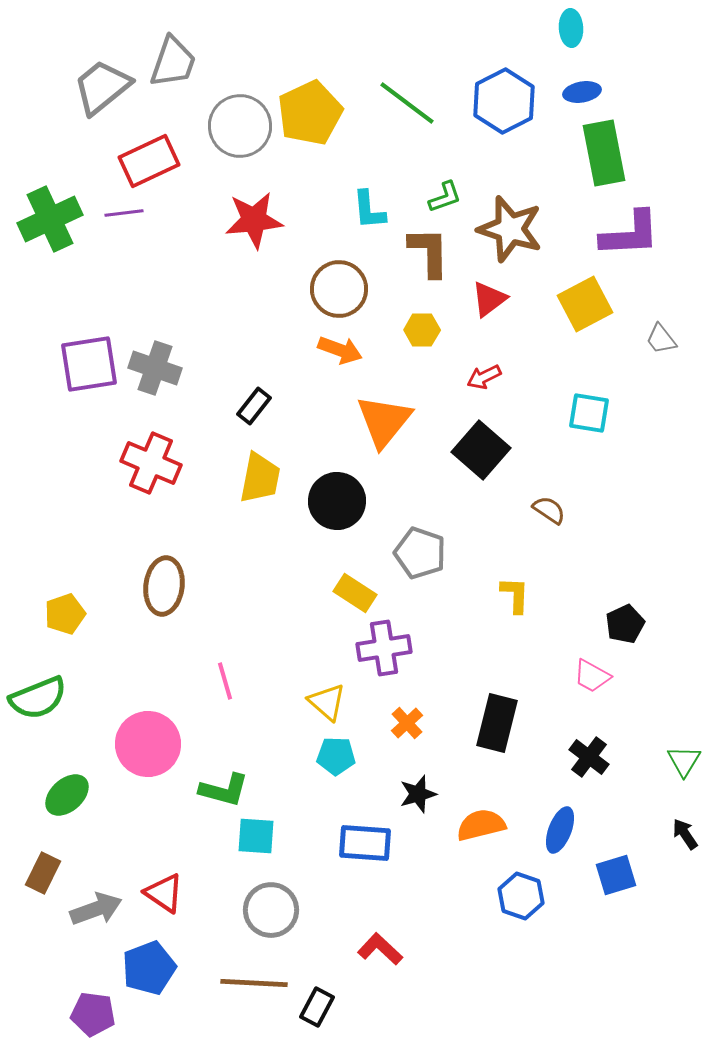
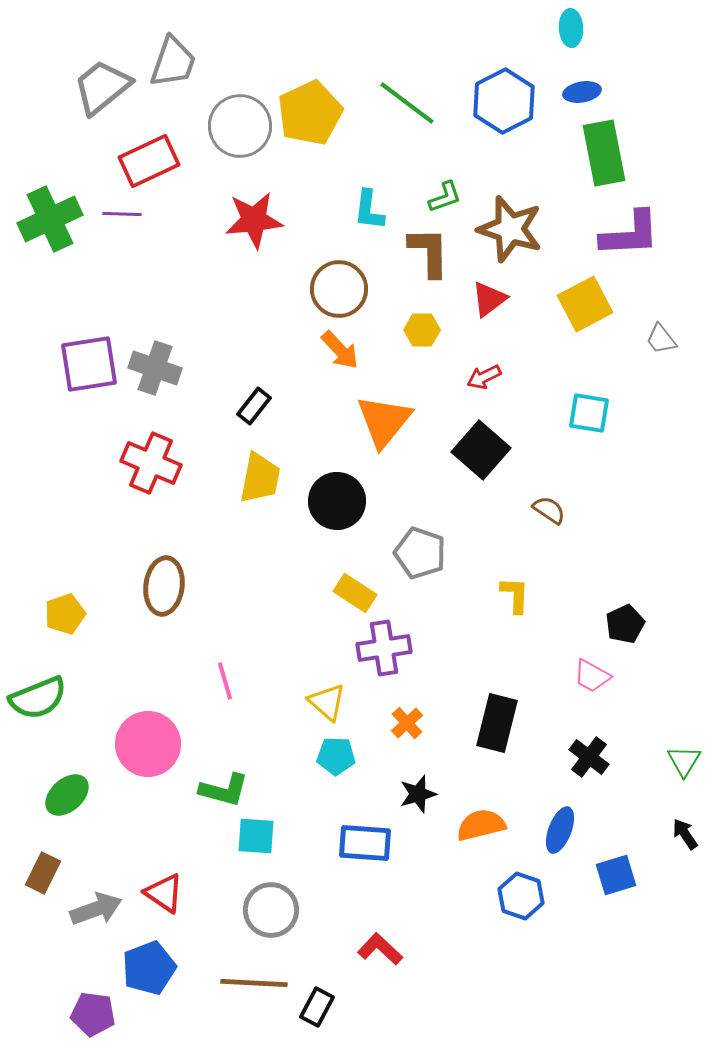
cyan L-shape at (369, 210): rotated 12 degrees clockwise
purple line at (124, 213): moved 2 px left, 1 px down; rotated 9 degrees clockwise
orange arrow at (340, 350): rotated 27 degrees clockwise
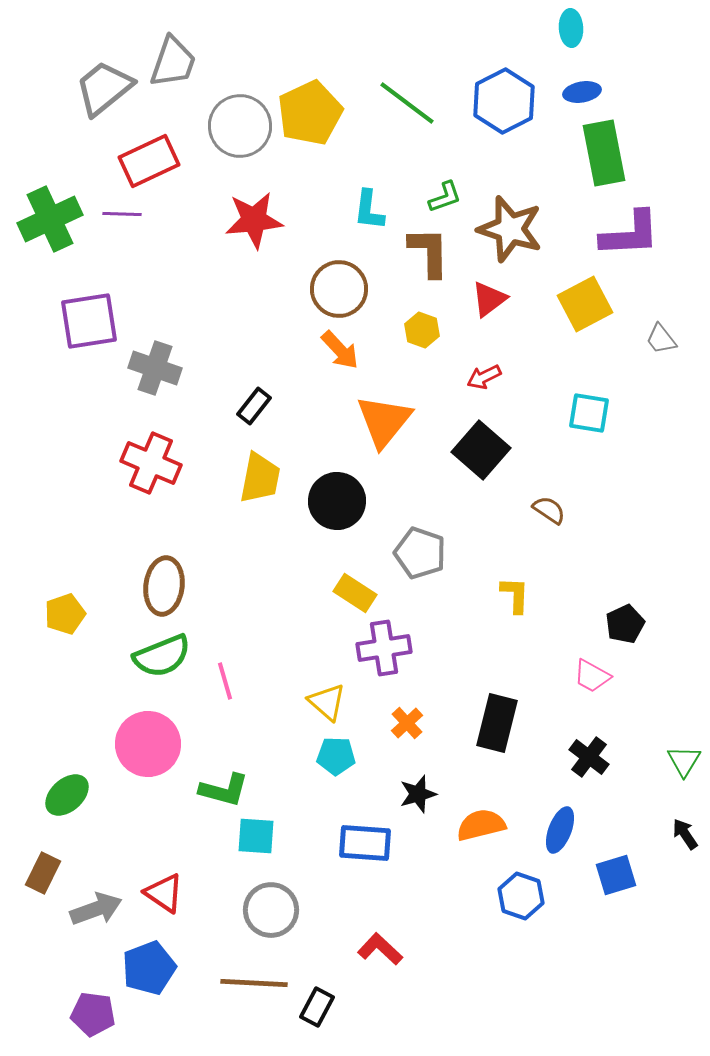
gray trapezoid at (102, 87): moved 2 px right, 1 px down
yellow hexagon at (422, 330): rotated 20 degrees clockwise
purple square at (89, 364): moved 43 px up
green semicircle at (38, 698): moved 124 px right, 42 px up
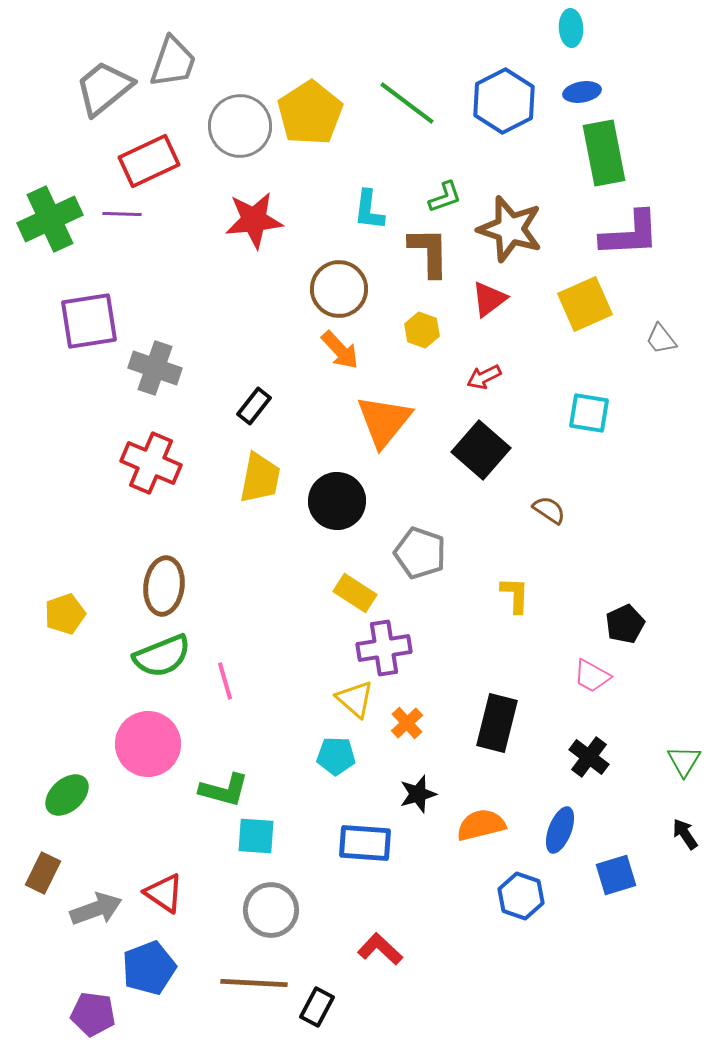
yellow pentagon at (310, 113): rotated 8 degrees counterclockwise
yellow square at (585, 304): rotated 4 degrees clockwise
yellow triangle at (327, 702): moved 28 px right, 3 px up
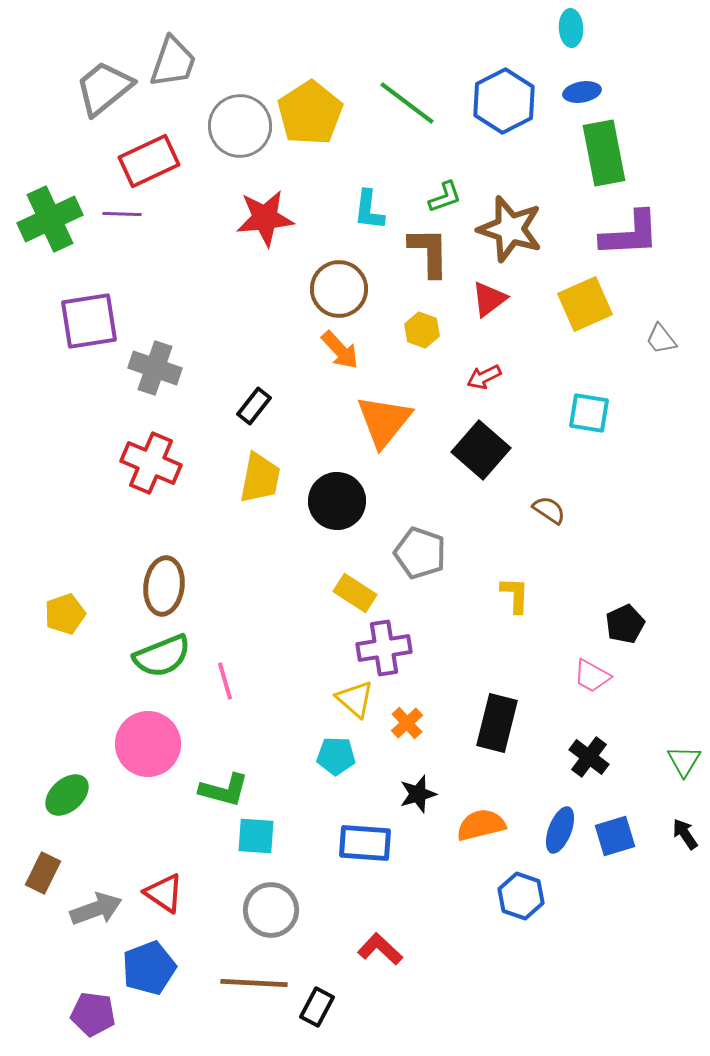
red star at (254, 220): moved 11 px right, 2 px up
blue square at (616, 875): moved 1 px left, 39 px up
